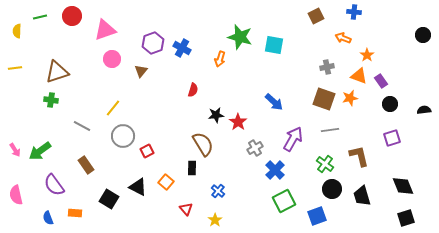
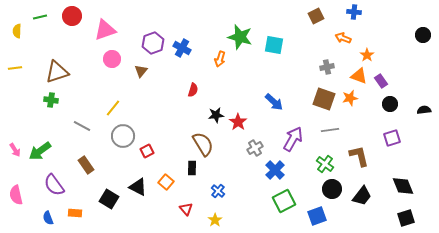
black trapezoid at (362, 196): rotated 125 degrees counterclockwise
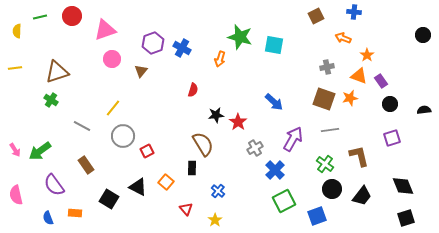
green cross at (51, 100): rotated 24 degrees clockwise
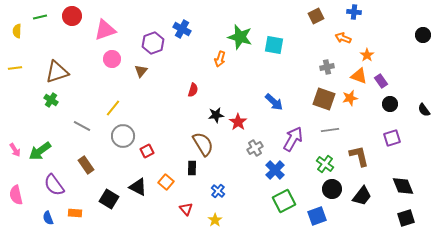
blue cross at (182, 48): moved 19 px up
black semicircle at (424, 110): rotated 120 degrees counterclockwise
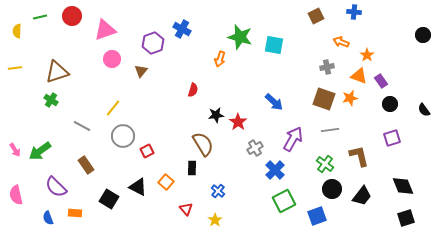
orange arrow at (343, 38): moved 2 px left, 4 px down
purple semicircle at (54, 185): moved 2 px right, 2 px down; rotated 10 degrees counterclockwise
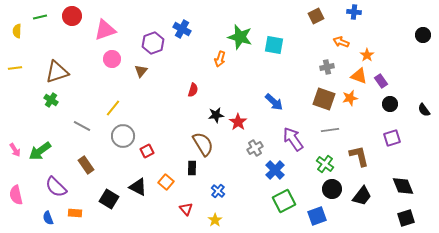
purple arrow at (293, 139): rotated 65 degrees counterclockwise
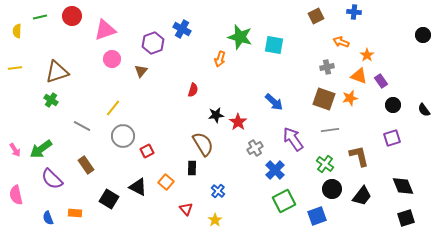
black circle at (390, 104): moved 3 px right, 1 px down
green arrow at (40, 151): moved 1 px right, 2 px up
purple semicircle at (56, 187): moved 4 px left, 8 px up
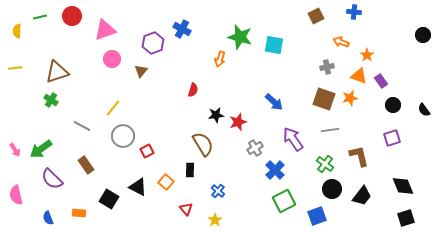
red star at (238, 122): rotated 18 degrees clockwise
black rectangle at (192, 168): moved 2 px left, 2 px down
orange rectangle at (75, 213): moved 4 px right
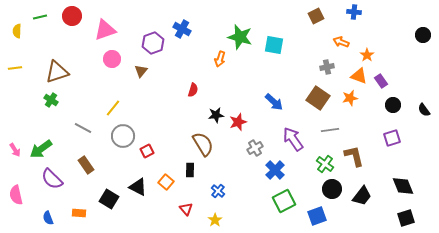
brown square at (324, 99): moved 6 px left, 1 px up; rotated 15 degrees clockwise
gray line at (82, 126): moved 1 px right, 2 px down
brown L-shape at (359, 156): moved 5 px left
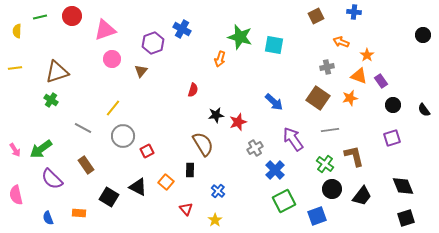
black square at (109, 199): moved 2 px up
